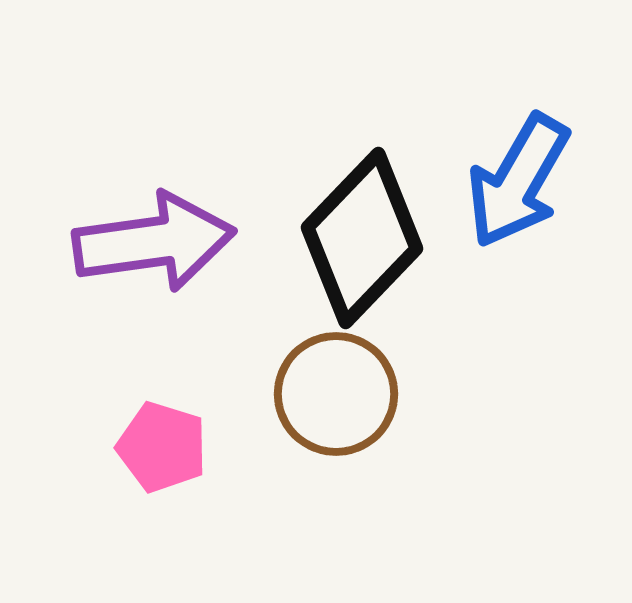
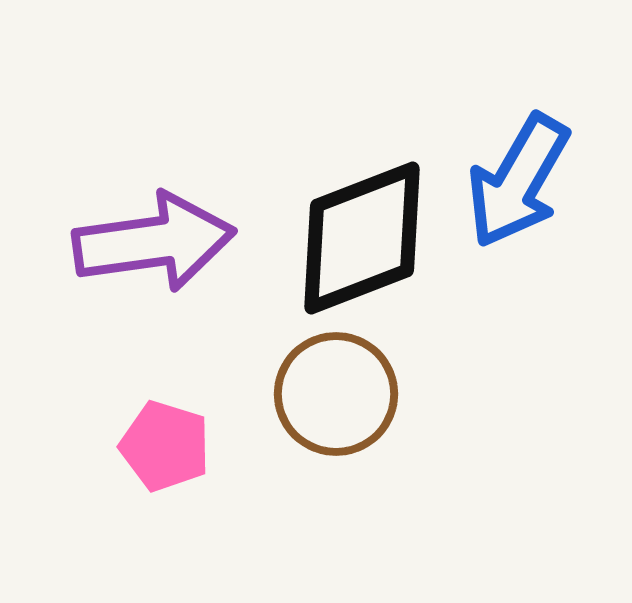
black diamond: rotated 25 degrees clockwise
pink pentagon: moved 3 px right, 1 px up
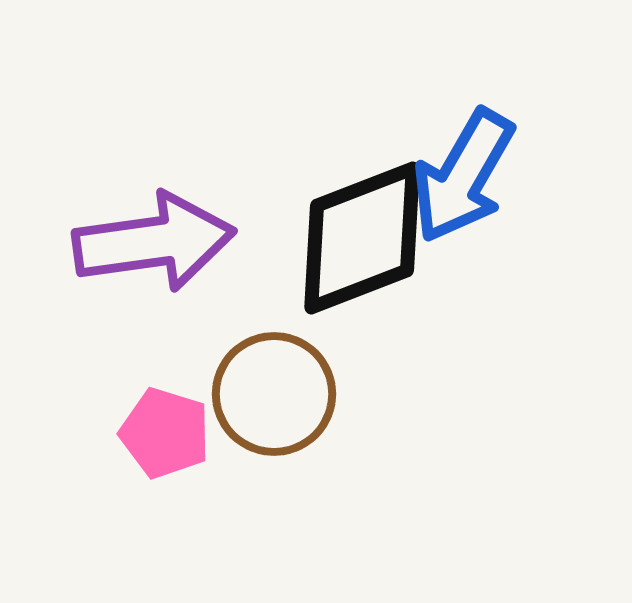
blue arrow: moved 55 px left, 5 px up
brown circle: moved 62 px left
pink pentagon: moved 13 px up
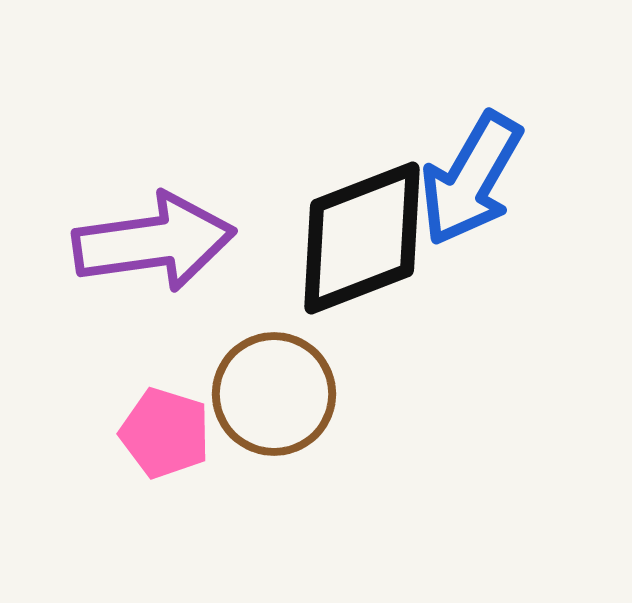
blue arrow: moved 8 px right, 3 px down
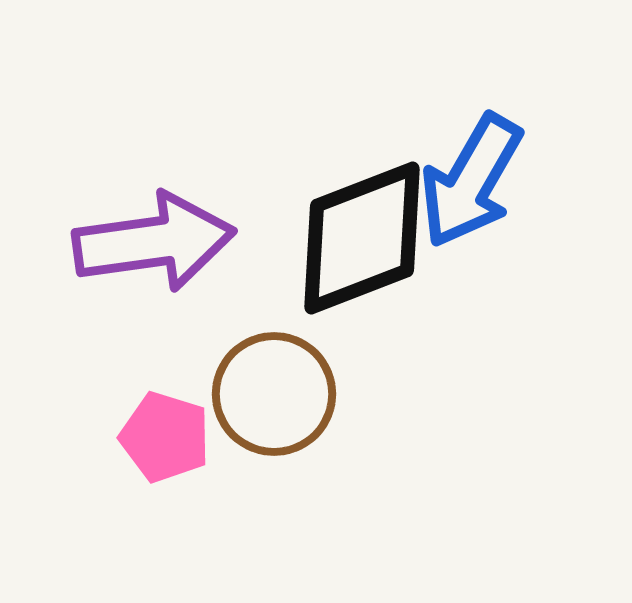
blue arrow: moved 2 px down
pink pentagon: moved 4 px down
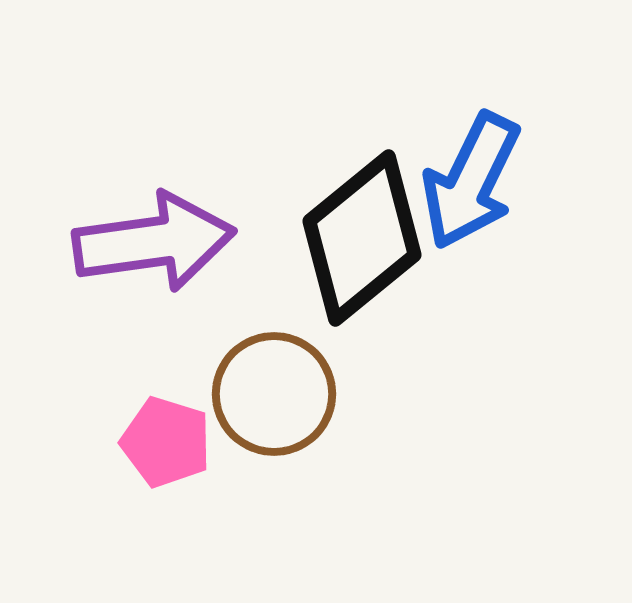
blue arrow: rotated 4 degrees counterclockwise
black diamond: rotated 18 degrees counterclockwise
pink pentagon: moved 1 px right, 5 px down
